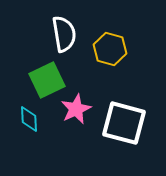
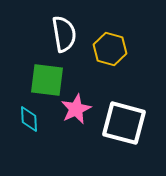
green square: rotated 33 degrees clockwise
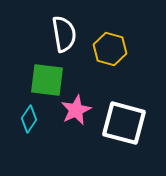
pink star: moved 1 px down
cyan diamond: rotated 36 degrees clockwise
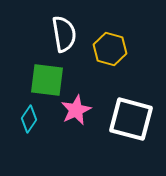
white square: moved 7 px right, 4 px up
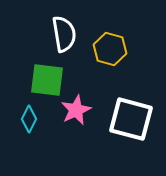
cyan diamond: rotated 8 degrees counterclockwise
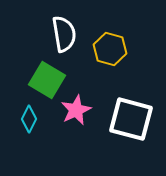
green square: rotated 24 degrees clockwise
